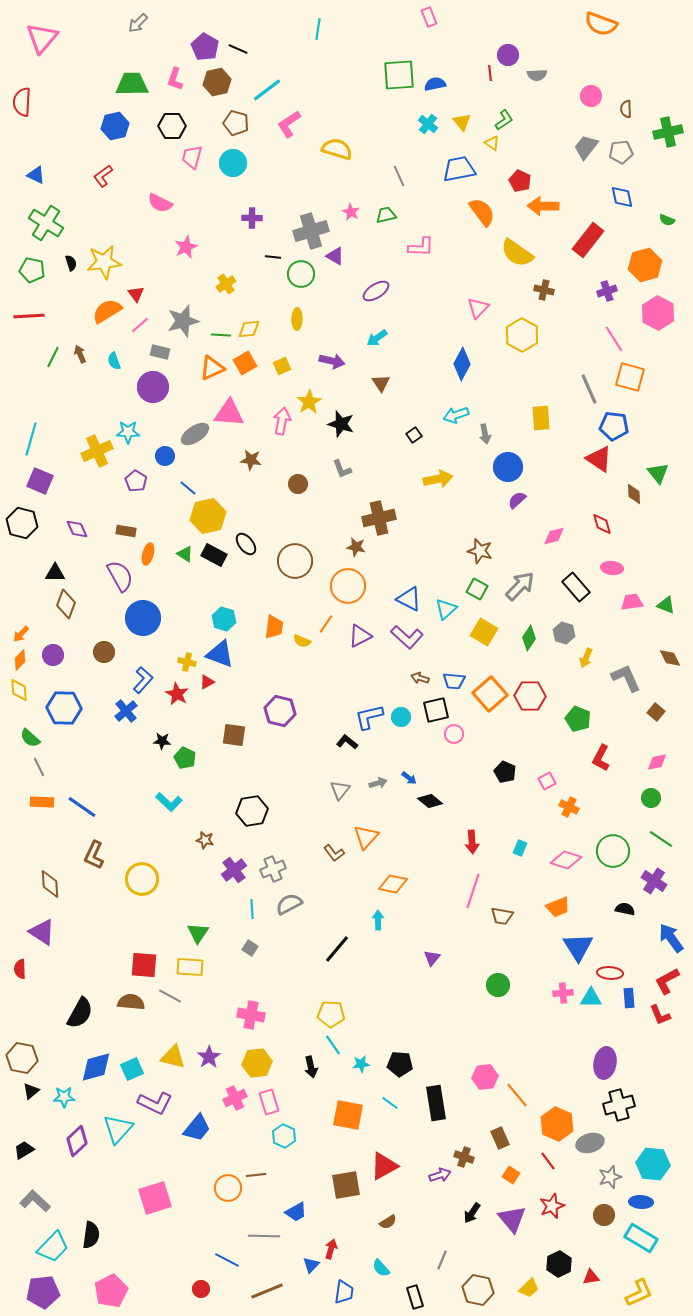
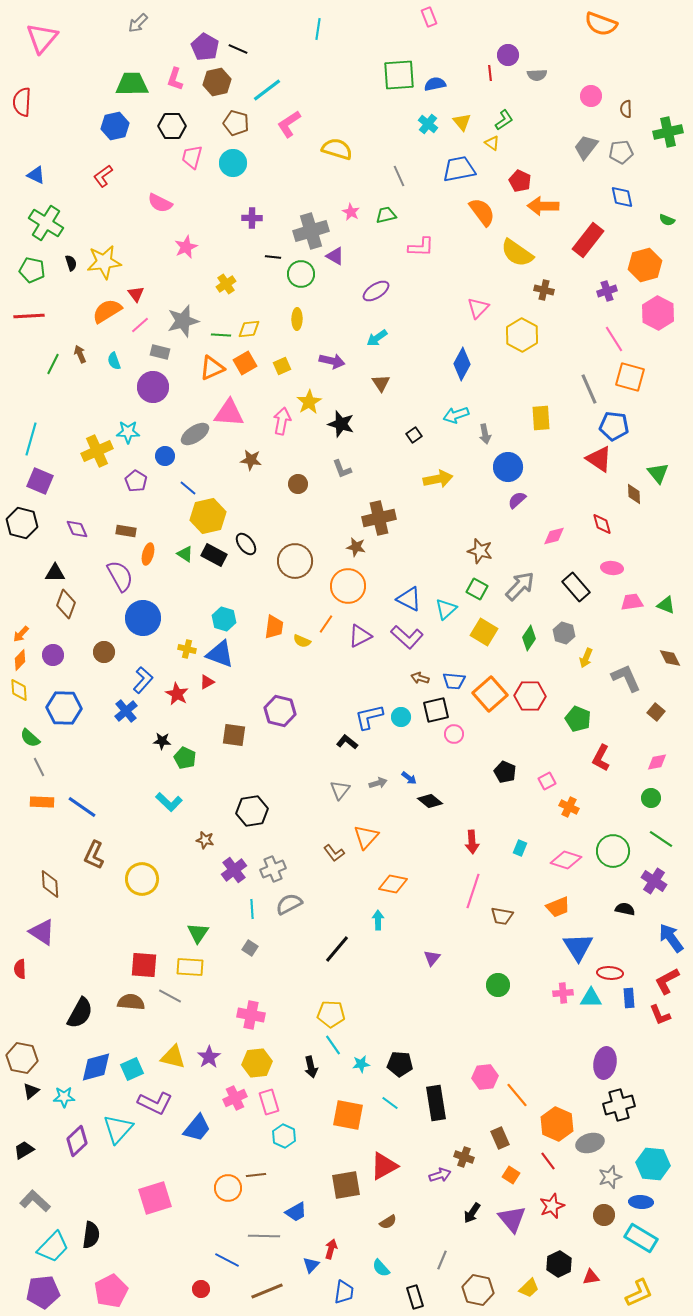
green line at (53, 357): moved 7 px down
yellow cross at (187, 662): moved 13 px up
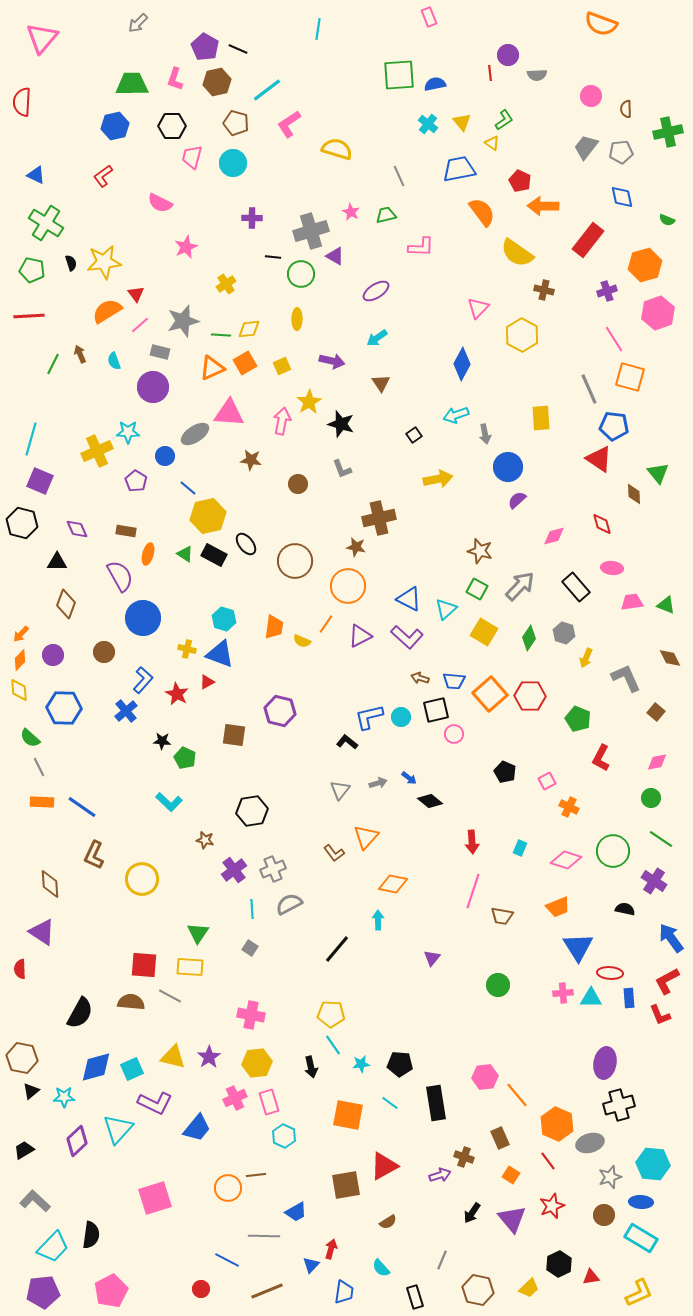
pink hexagon at (658, 313): rotated 12 degrees clockwise
black triangle at (55, 573): moved 2 px right, 11 px up
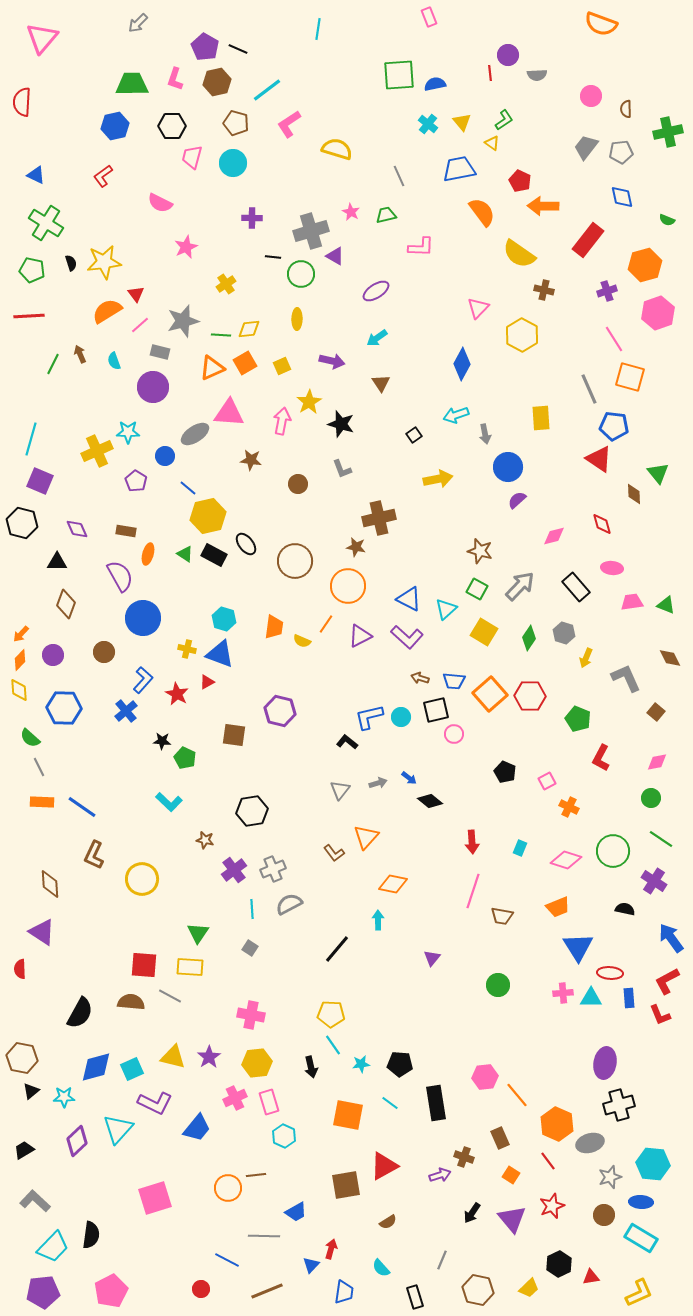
yellow semicircle at (517, 253): moved 2 px right, 1 px down
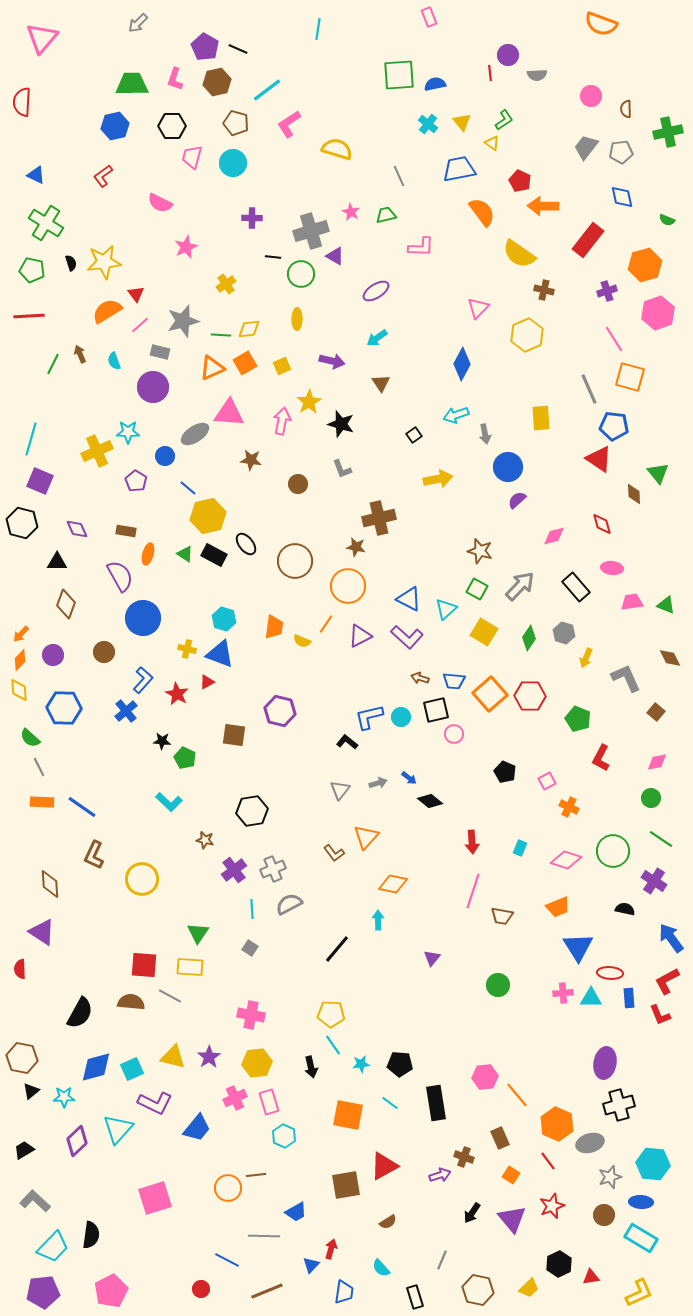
yellow hexagon at (522, 335): moved 5 px right; rotated 8 degrees clockwise
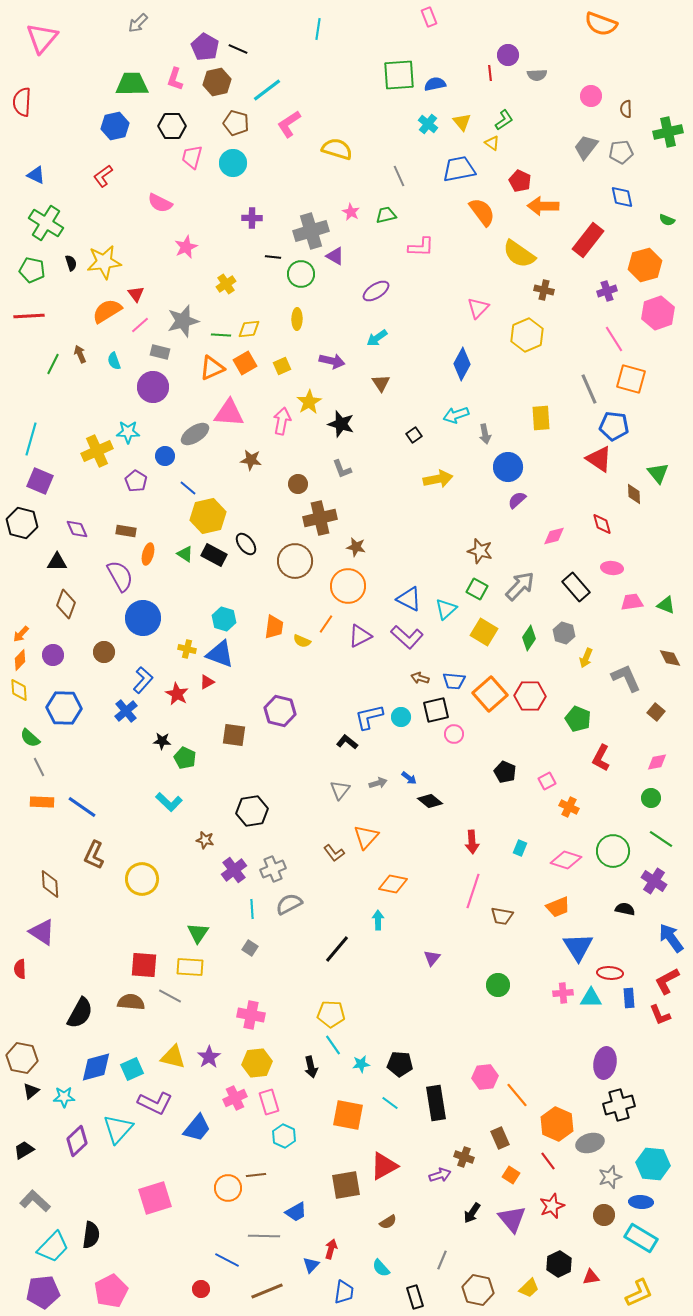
orange square at (630, 377): moved 1 px right, 2 px down
brown cross at (379, 518): moved 59 px left
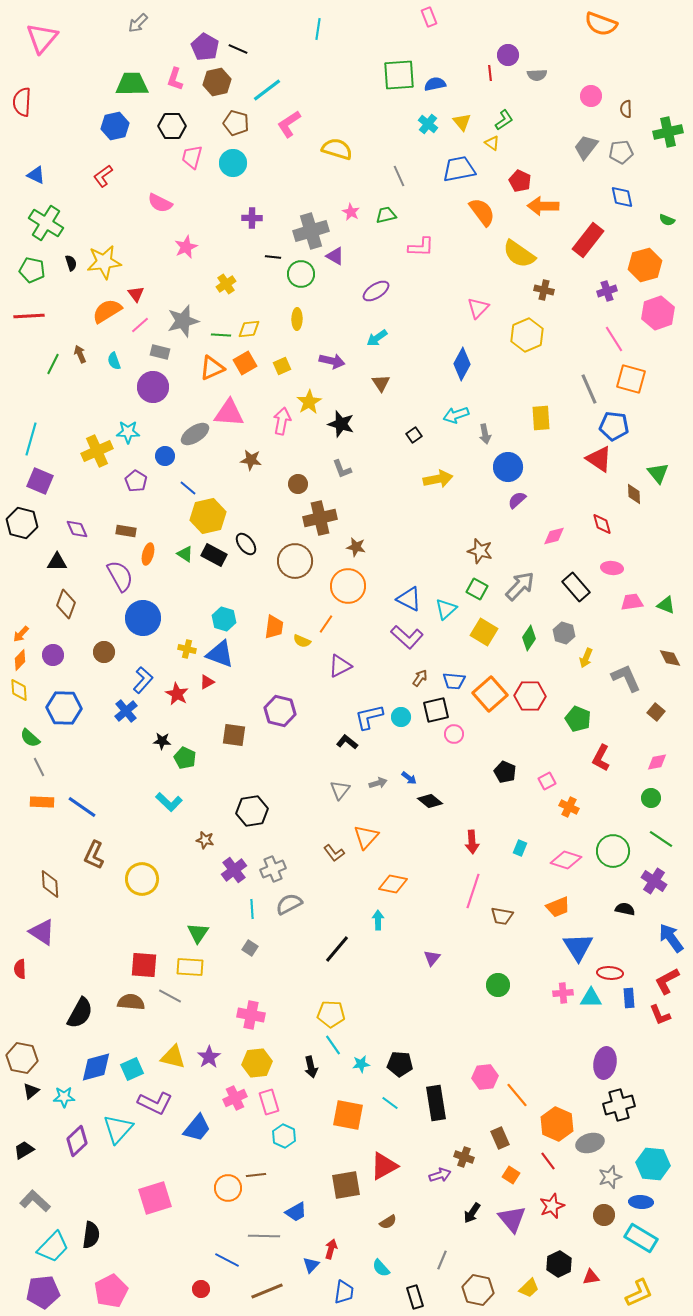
purple triangle at (360, 636): moved 20 px left, 30 px down
brown arrow at (420, 678): rotated 108 degrees clockwise
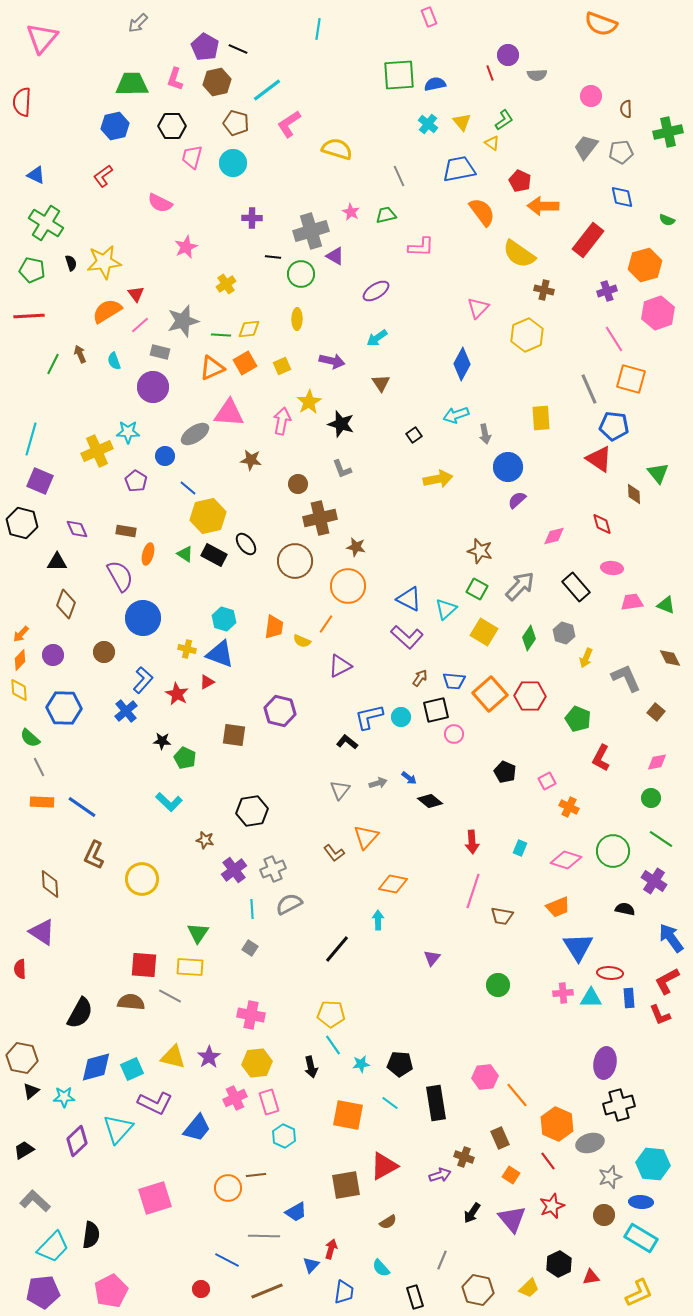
red line at (490, 73): rotated 14 degrees counterclockwise
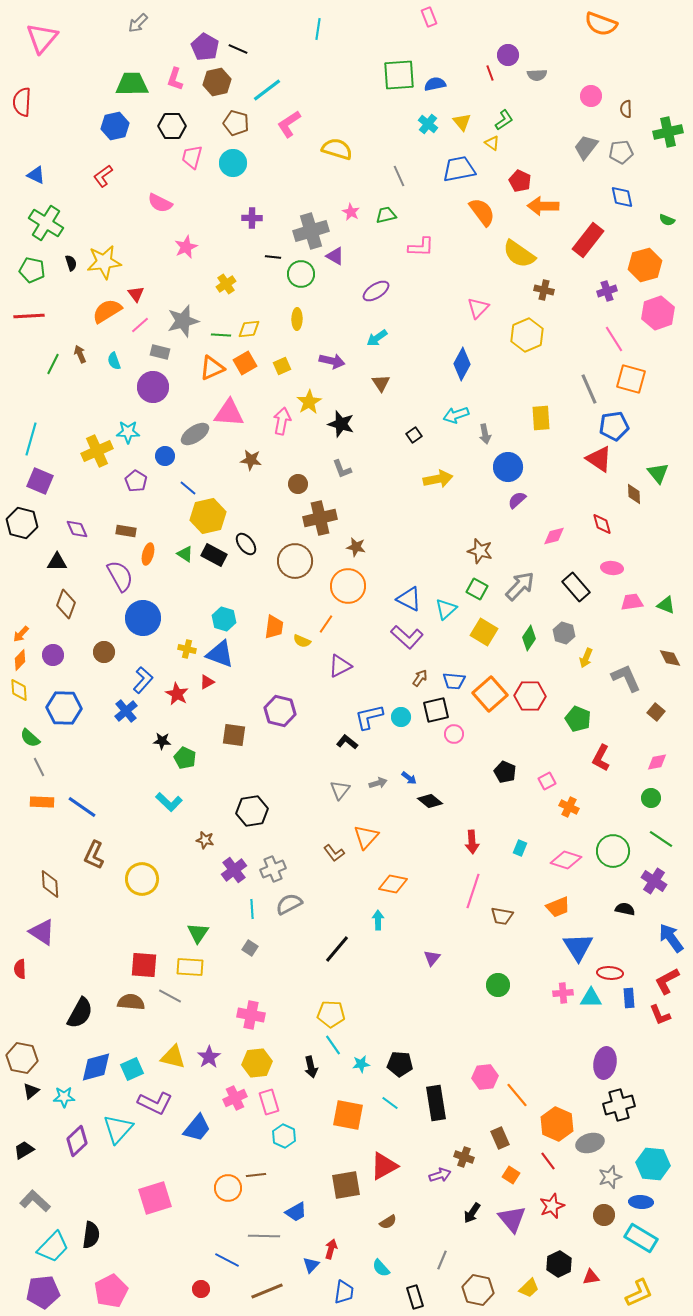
blue pentagon at (614, 426): rotated 16 degrees counterclockwise
